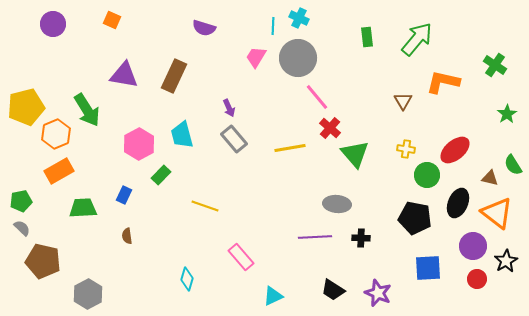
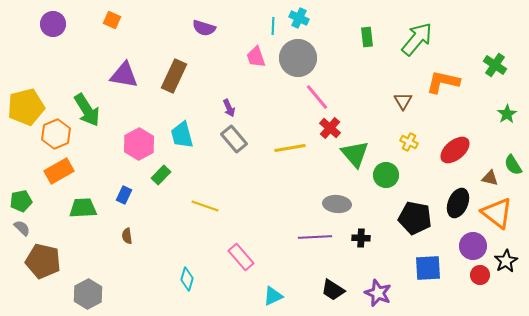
pink trapezoid at (256, 57): rotated 50 degrees counterclockwise
yellow cross at (406, 149): moved 3 px right, 7 px up; rotated 18 degrees clockwise
green circle at (427, 175): moved 41 px left
red circle at (477, 279): moved 3 px right, 4 px up
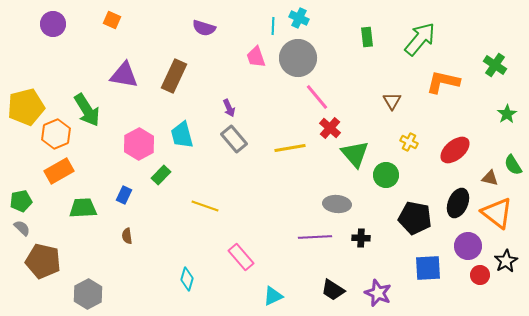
green arrow at (417, 39): moved 3 px right
brown triangle at (403, 101): moved 11 px left
purple circle at (473, 246): moved 5 px left
